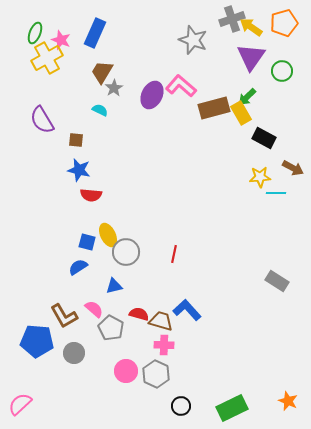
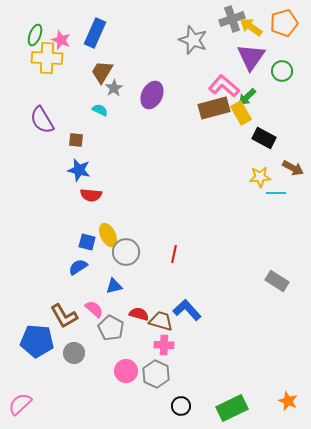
green ellipse at (35, 33): moved 2 px down
yellow cross at (47, 58): rotated 32 degrees clockwise
pink L-shape at (181, 86): moved 43 px right
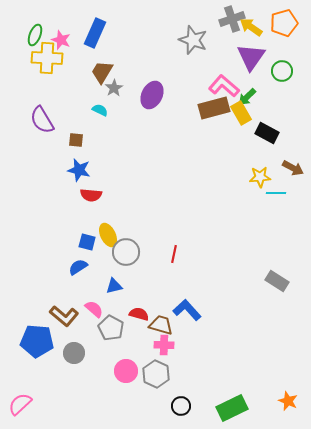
black rectangle at (264, 138): moved 3 px right, 5 px up
brown L-shape at (64, 316): rotated 20 degrees counterclockwise
brown trapezoid at (161, 321): moved 4 px down
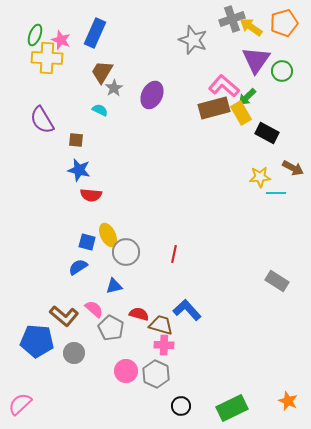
purple triangle at (251, 57): moved 5 px right, 3 px down
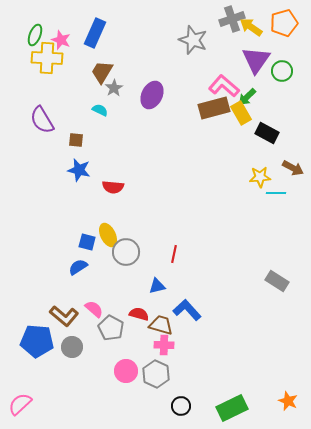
red semicircle at (91, 195): moved 22 px right, 8 px up
blue triangle at (114, 286): moved 43 px right
gray circle at (74, 353): moved 2 px left, 6 px up
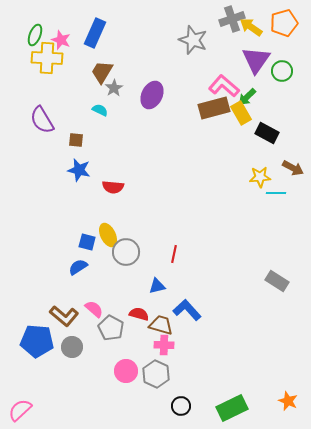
pink semicircle at (20, 404): moved 6 px down
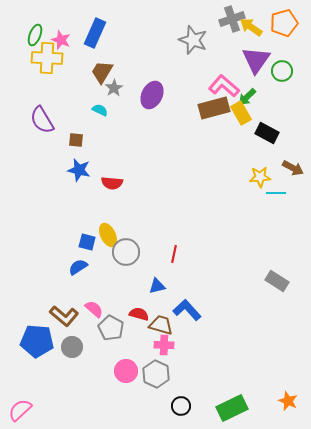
red semicircle at (113, 187): moved 1 px left, 4 px up
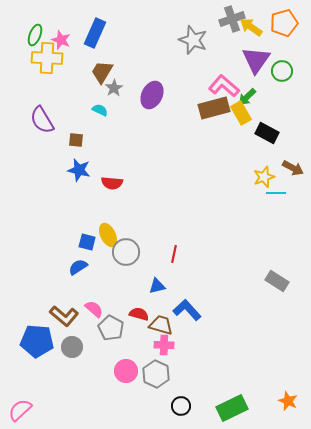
yellow star at (260, 177): moved 4 px right; rotated 15 degrees counterclockwise
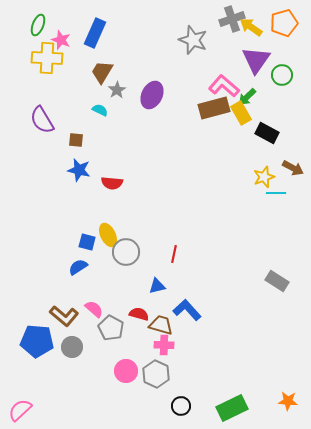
green ellipse at (35, 35): moved 3 px right, 10 px up
green circle at (282, 71): moved 4 px down
gray star at (114, 88): moved 3 px right, 2 px down
orange star at (288, 401): rotated 18 degrees counterclockwise
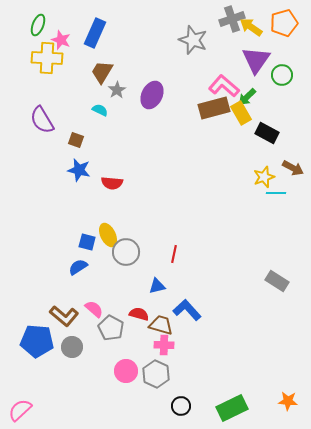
brown square at (76, 140): rotated 14 degrees clockwise
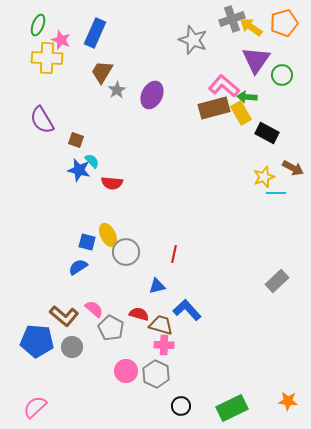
green arrow at (247, 97): rotated 48 degrees clockwise
cyan semicircle at (100, 110): moved 8 px left, 51 px down; rotated 21 degrees clockwise
gray rectangle at (277, 281): rotated 75 degrees counterclockwise
pink semicircle at (20, 410): moved 15 px right, 3 px up
